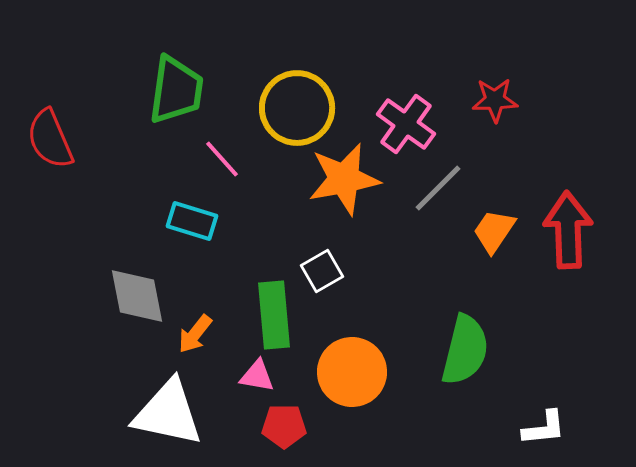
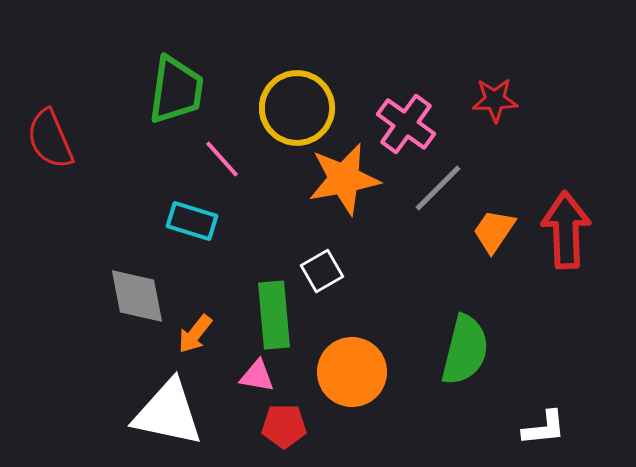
red arrow: moved 2 px left
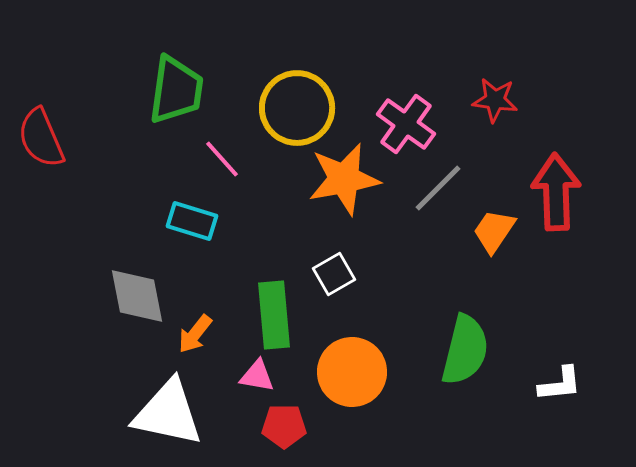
red star: rotated 9 degrees clockwise
red semicircle: moved 9 px left, 1 px up
red arrow: moved 10 px left, 38 px up
white square: moved 12 px right, 3 px down
white L-shape: moved 16 px right, 44 px up
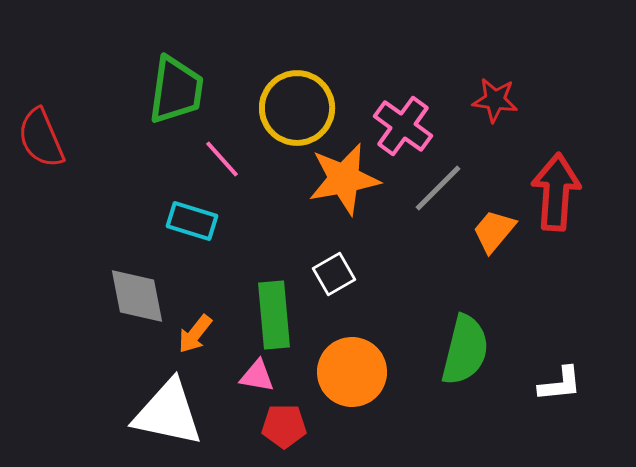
pink cross: moved 3 px left, 2 px down
red arrow: rotated 6 degrees clockwise
orange trapezoid: rotated 6 degrees clockwise
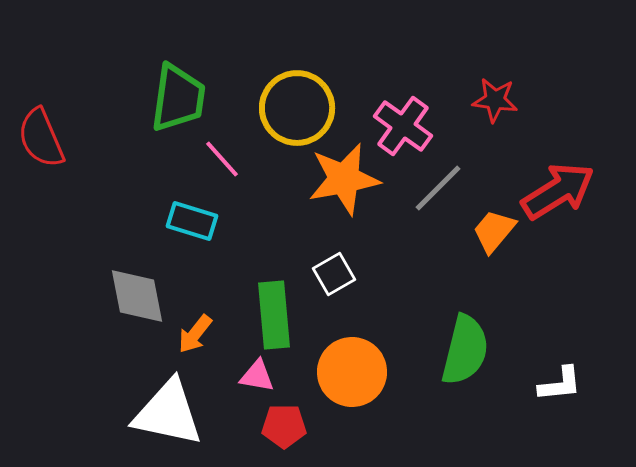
green trapezoid: moved 2 px right, 8 px down
red arrow: moved 2 px right, 1 px up; rotated 54 degrees clockwise
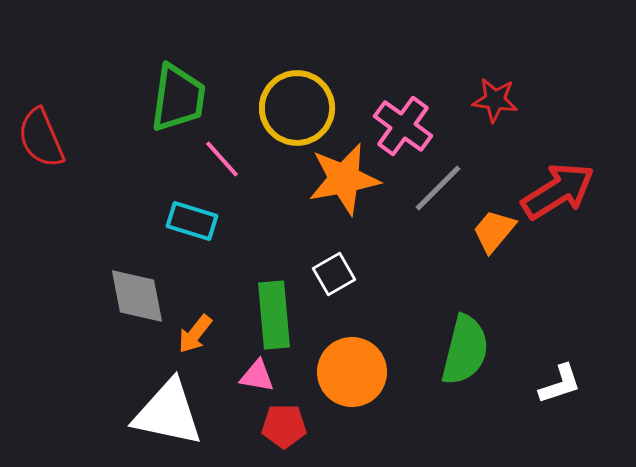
white L-shape: rotated 12 degrees counterclockwise
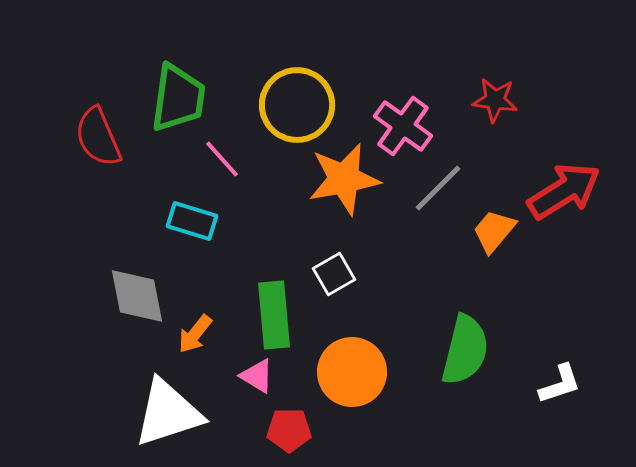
yellow circle: moved 3 px up
red semicircle: moved 57 px right, 1 px up
red arrow: moved 6 px right
pink triangle: rotated 21 degrees clockwise
white triangle: rotated 30 degrees counterclockwise
red pentagon: moved 5 px right, 4 px down
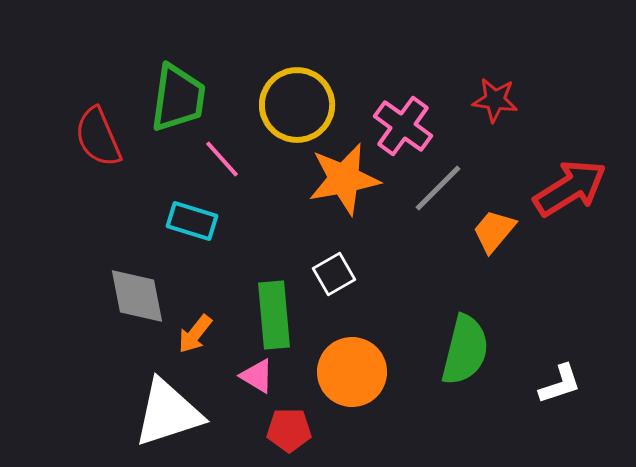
red arrow: moved 6 px right, 3 px up
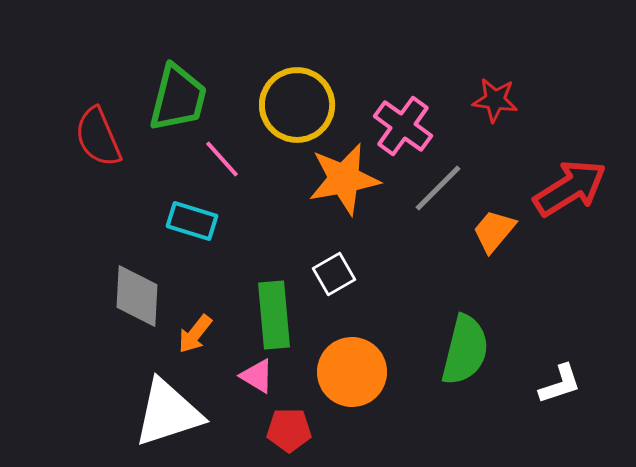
green trapezoid: rotated 6 degrees clockwise
gray diamond: rotated 14 degrees clockwise
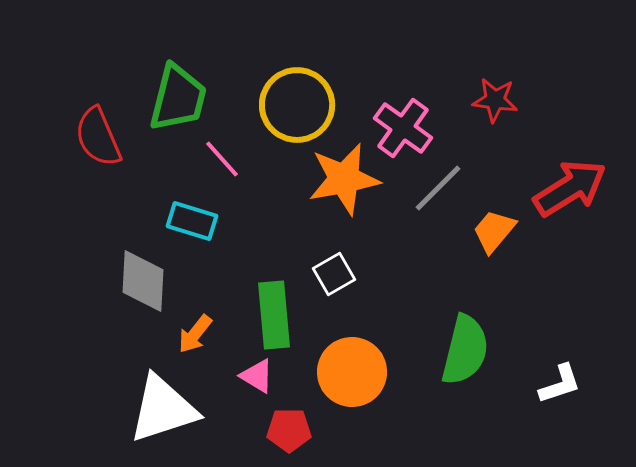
pink cross: moved 2 px down
gray diamond: moved 6 px right, 15 px up
white triangle: moved 5 px left, 4 px up
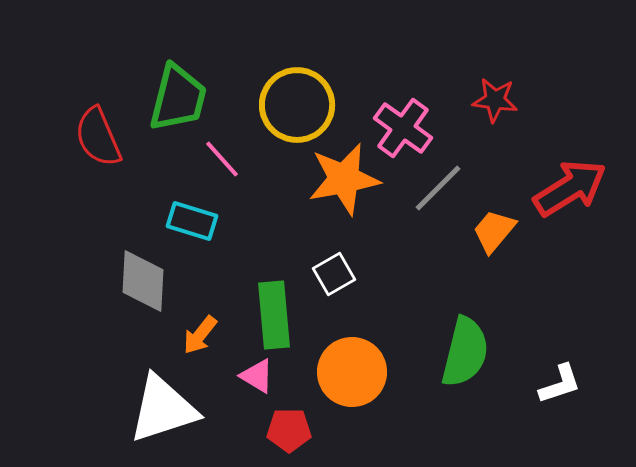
orange arrow: moved 5 px right, 1 px down
green semicircle: moved 2 px down
